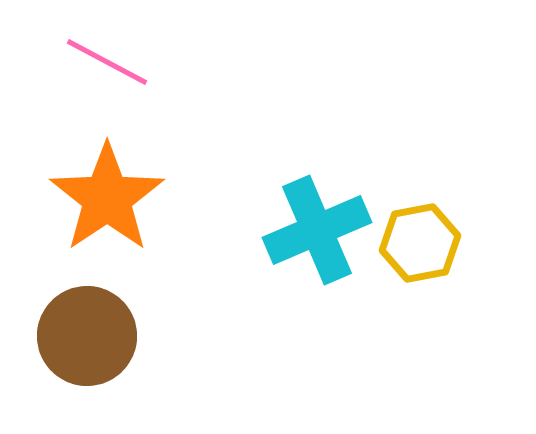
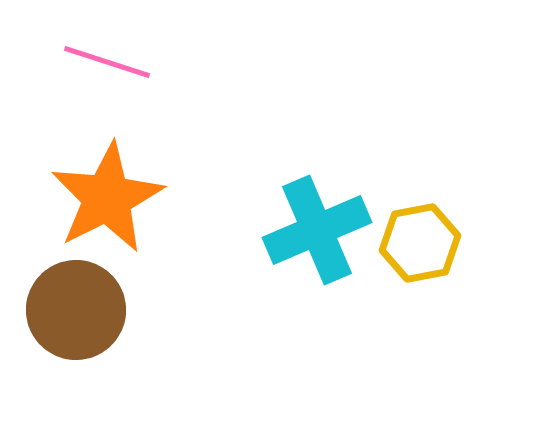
pink line: rotated 10 degrees counterclockwise
orange star: rotated 7 degrees clockwise
brown circle: moved 11 px left, 26 px up
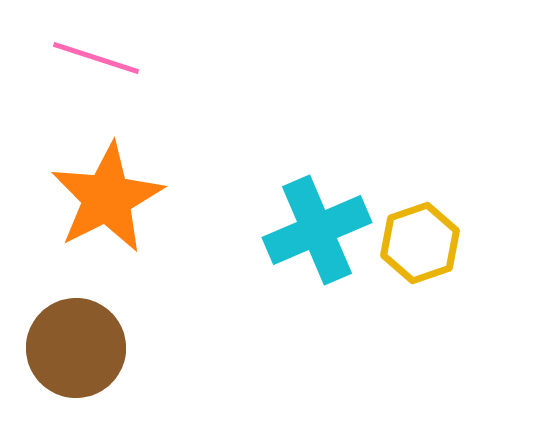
pink line: moved 11 px left, 4 px up
yellow hexagon: rotated 8 degrees counterclockwise
brown circle: moved 38 px down
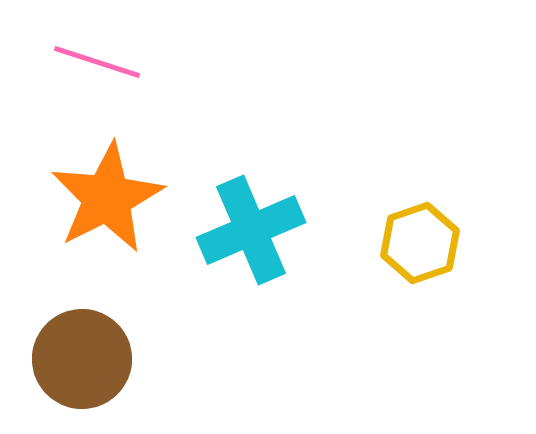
pink line: moved 1 px right, 4 px down
cyan cross: moved 66 px left
brown circle: moved 6 px right, 11 px down
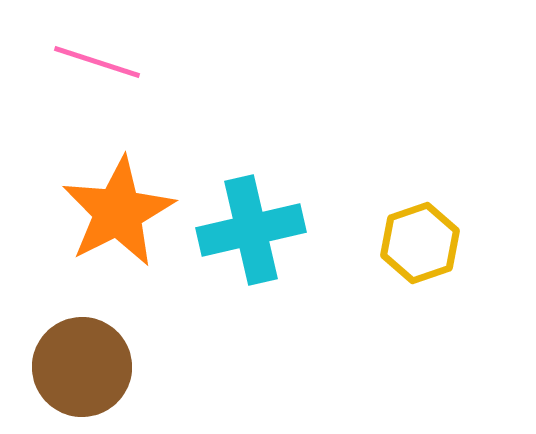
orange star: moved 11 px right, 14 px down
cyan cross: rotated 10 degrees clockwise
brown circle: moved 8 px down
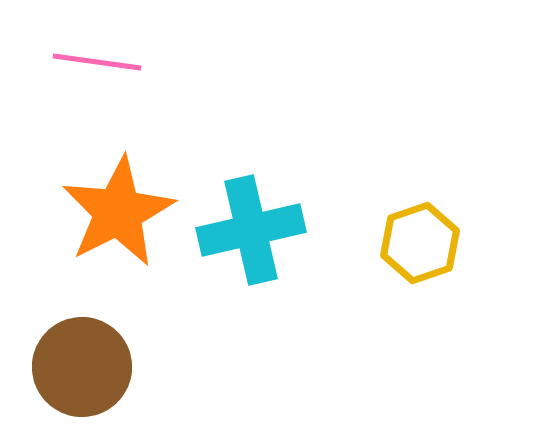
pink line: rotated 10 degrees counterclockwise
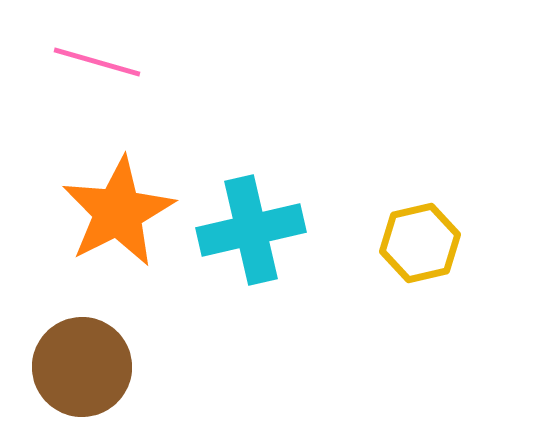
pink line: rotated 8 degrees clockwise
yellow hexagon: rotated 6 degrees clockwise
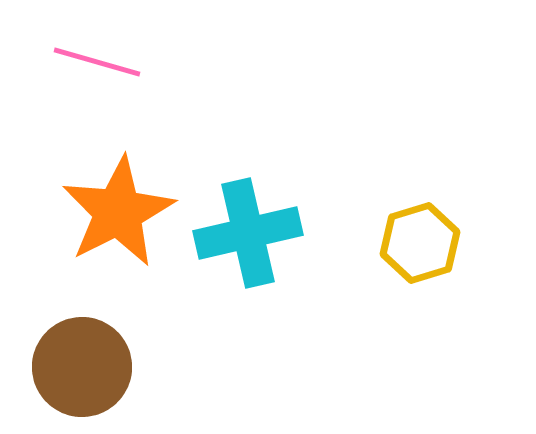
cyan cross: moved 3 px left, 3 px down
yellow hexagon: rotated 4 degrees counterclockwise
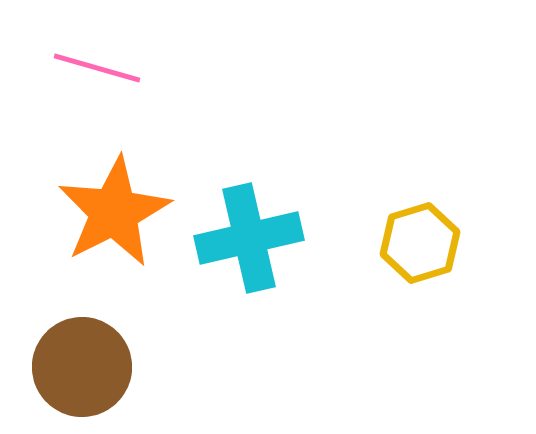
pink line: moved 6 px down
orange star: moved 4 px left
cyan cross: moved 1 px right, 5 px down
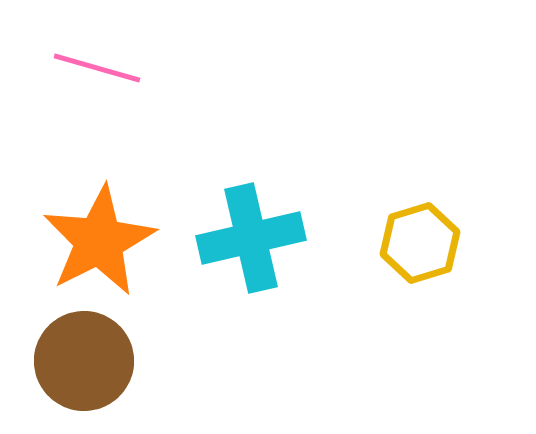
orange star: moved 15 px left, 29 px down
cyan cross: moved 2 px right
brown circle: moved 2 px right, 6 px up
